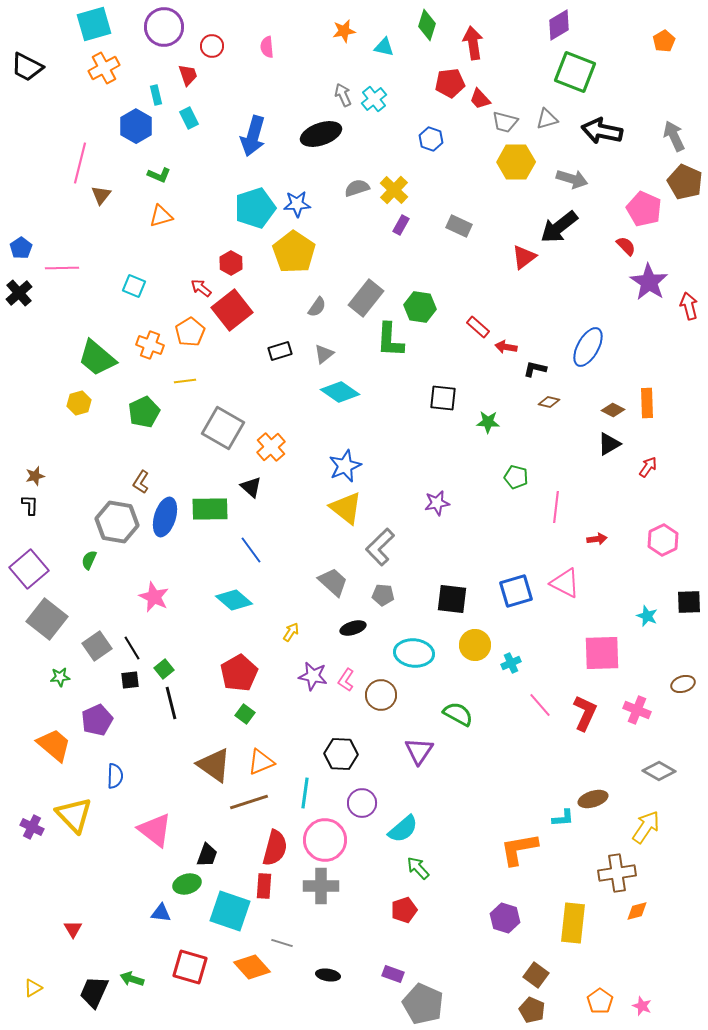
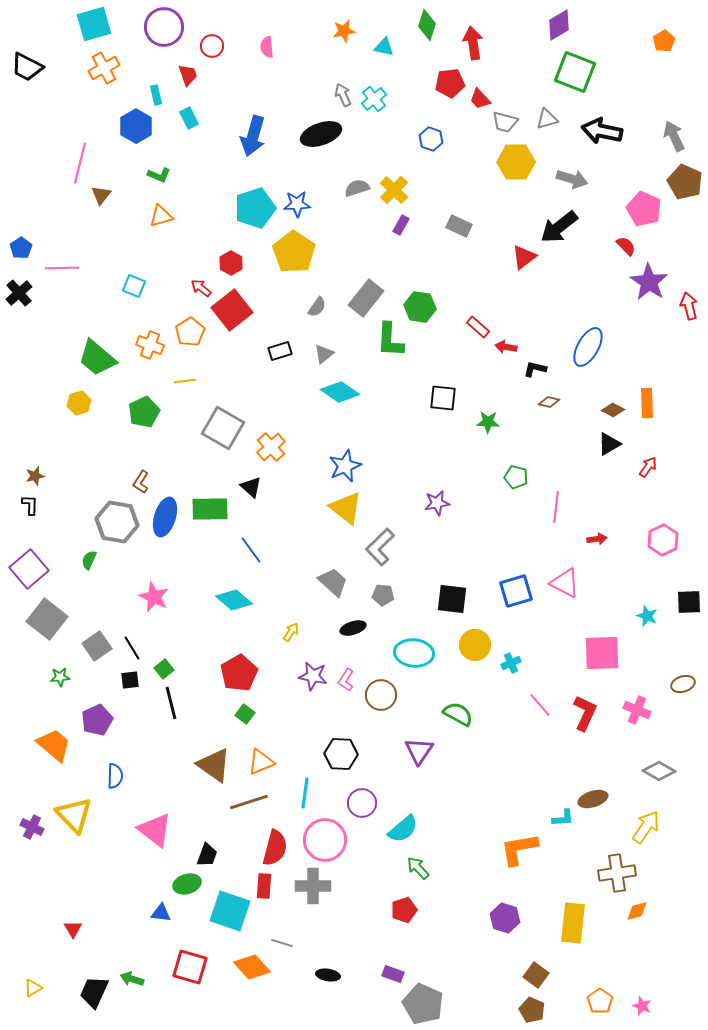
gray cross at (321, 886): moved 8 px left
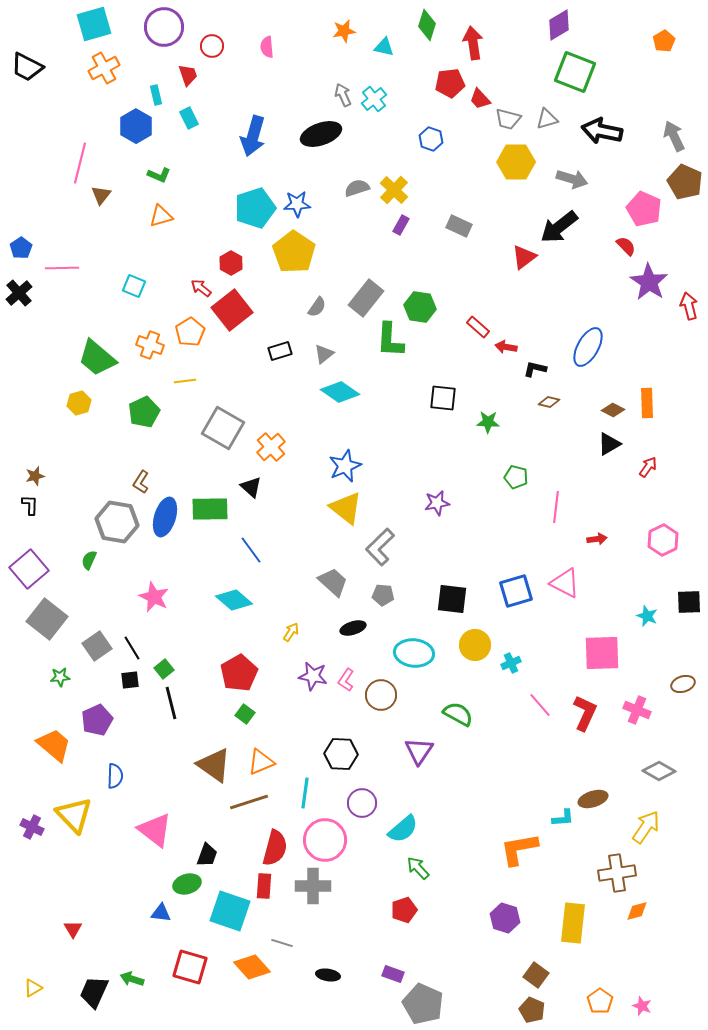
gray trapezoid at (505, 122): moved 3 px right, 3 px up
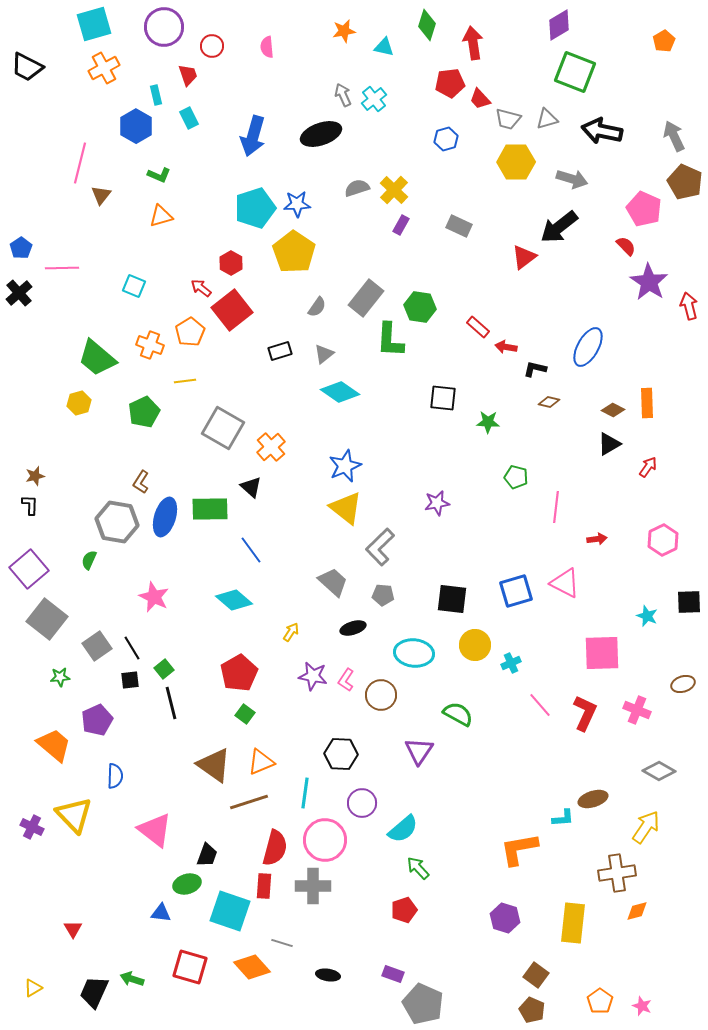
blue hexagon at (431, 139): moved 15 px right; rotated 25 degrees clockwise
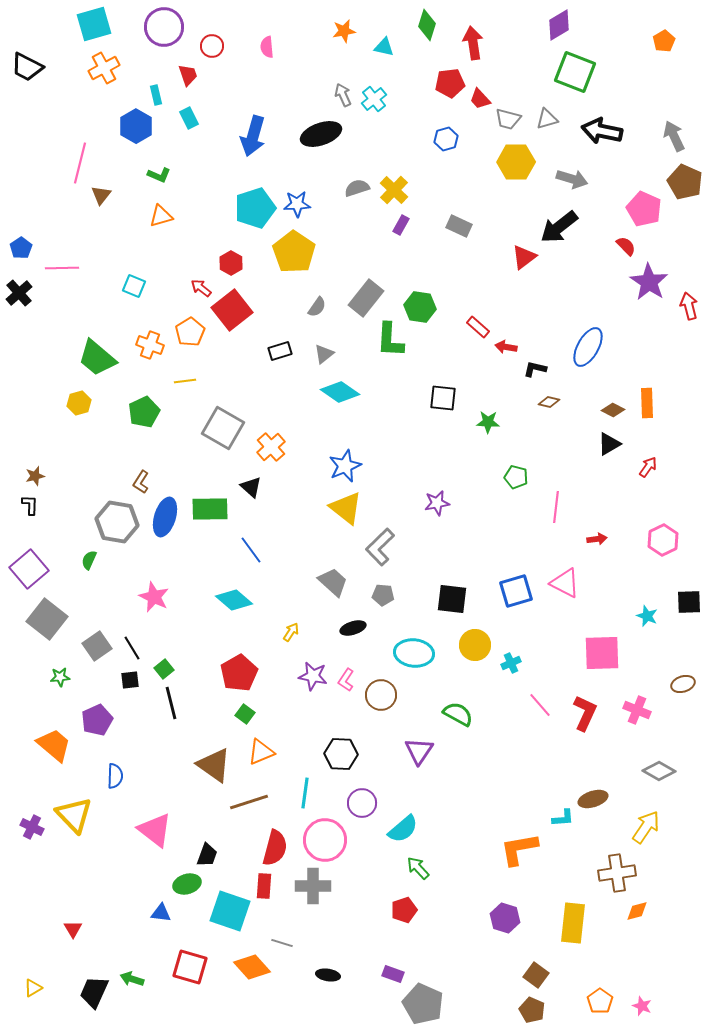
orange triangle at (261, 762): moved 10 px up
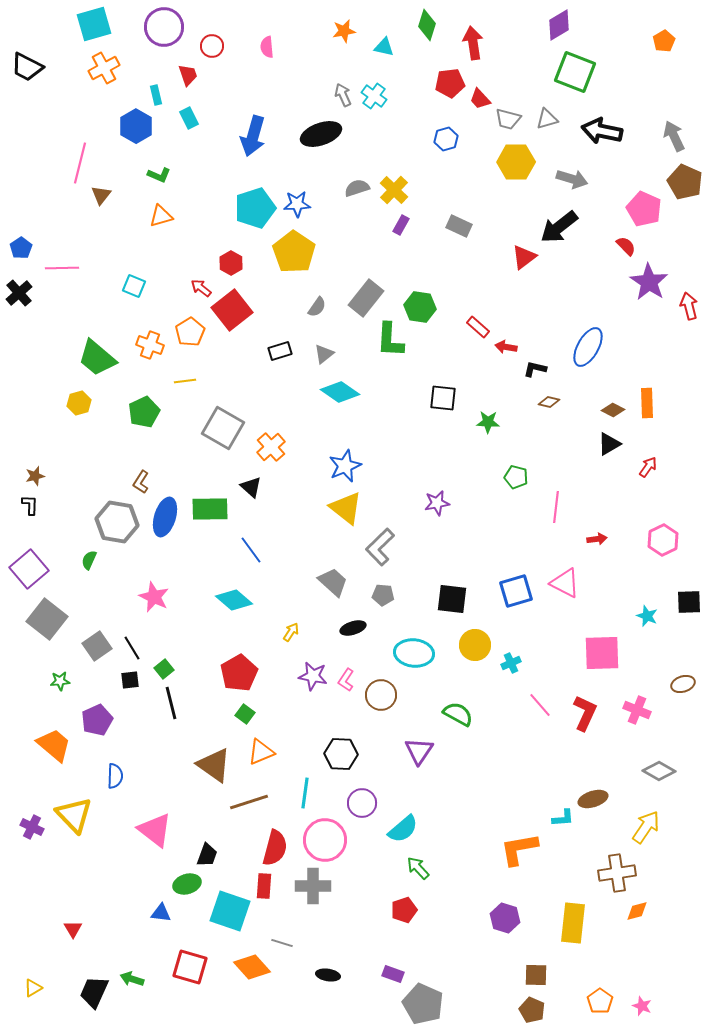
cyan cross at (374, 99): moved 3 px up; rotated 15 degrees counterclockwise
green star at (60, 677): moved 4 px down
brown square at (536, 975): rotated 35 degrees counterclockwise
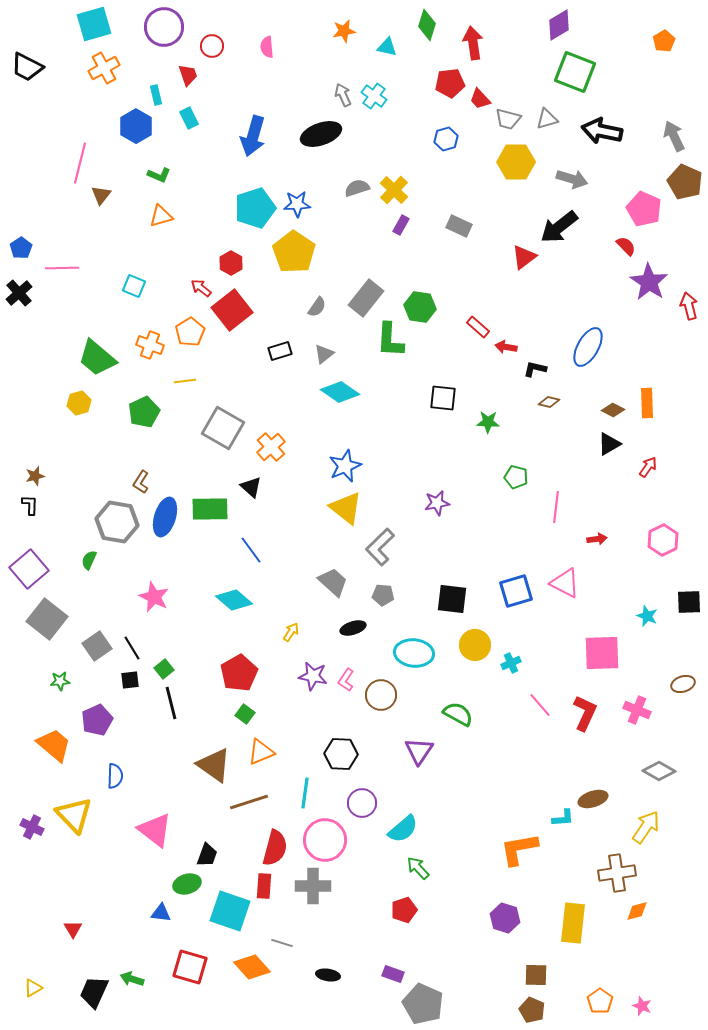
cyan triangle at (384, 47): moved 3 px right
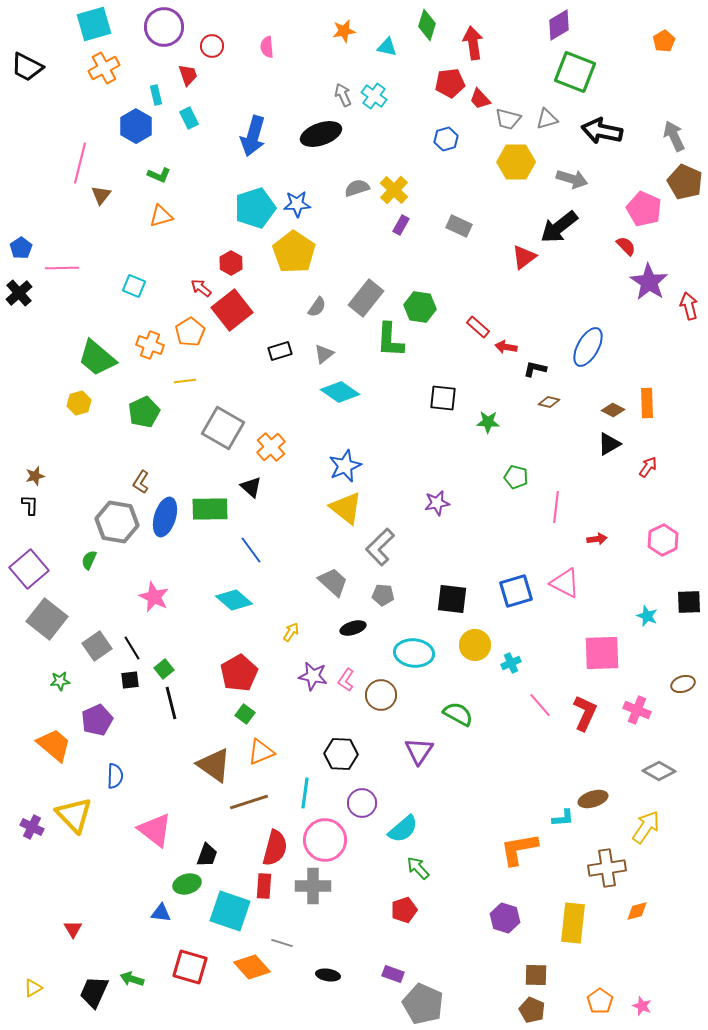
brown cross at (617, 873): moved 10 px left, 5 px up
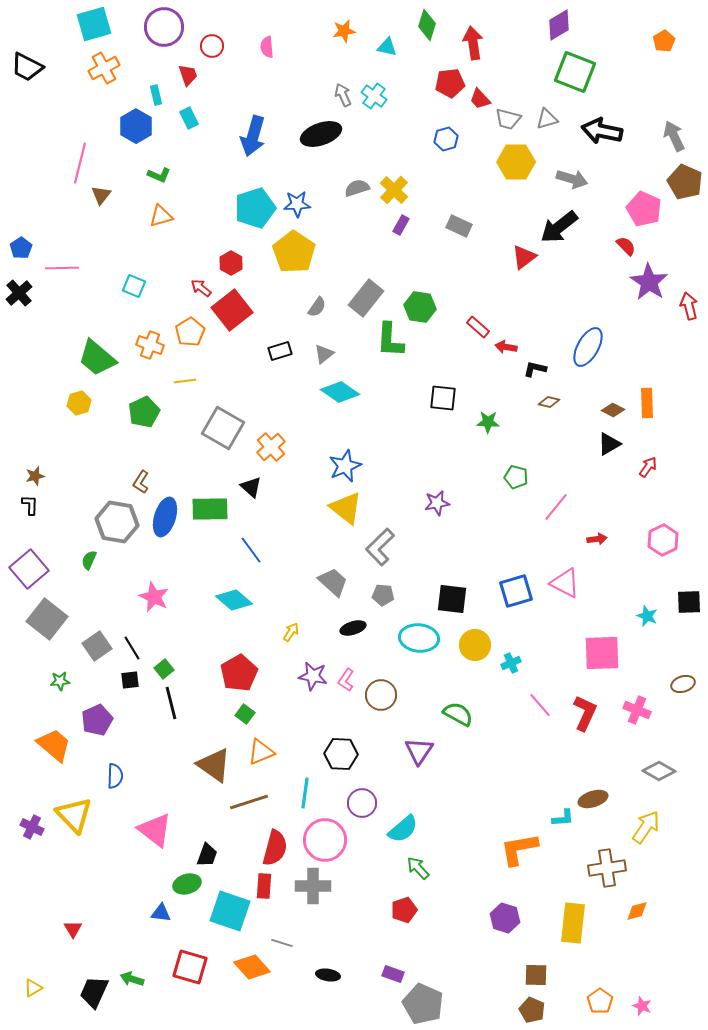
pink line at (556, 507): rotated 32 degrees clockwise
cyan ellipse at (414, 653): moved 5 px right, 15 px up
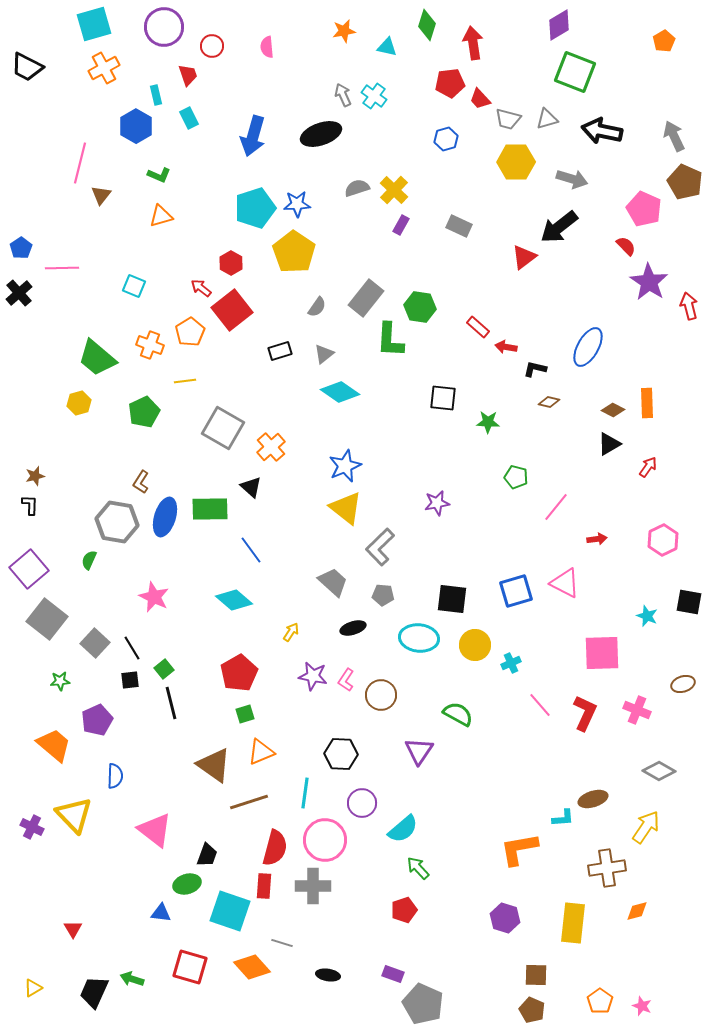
black square at (689, 602): rotated 12 degrees clockwise
gray square at (97, 646): moved 2 px left, 3 px up; rotated 12 degrees counterclockwise
green square at (245, 714): rotated 36 degrees clockwise
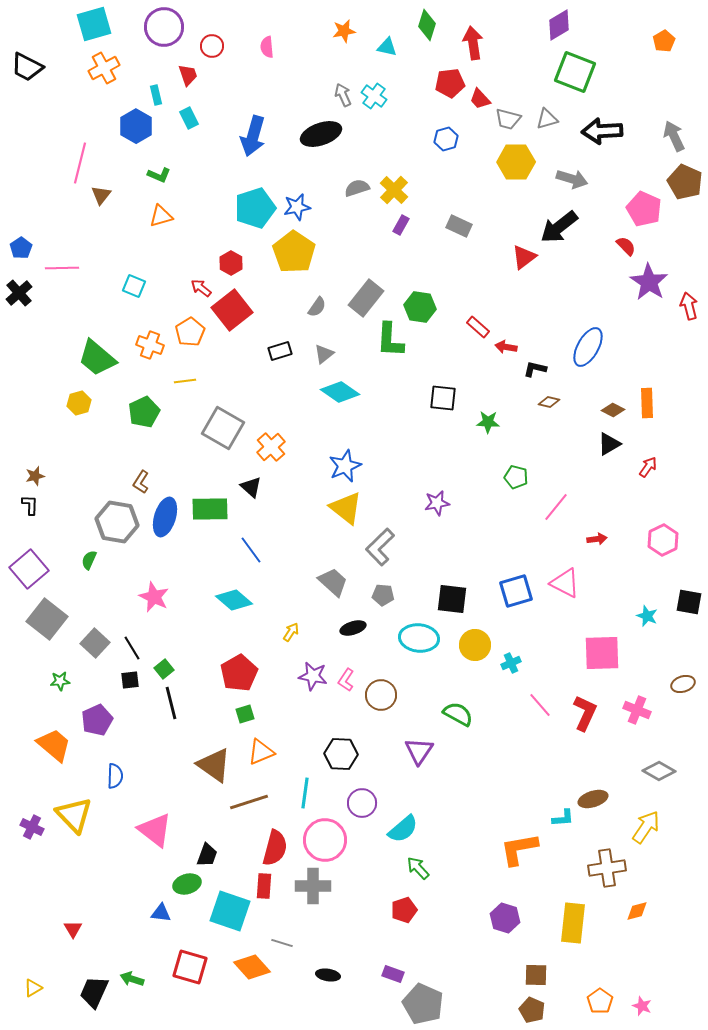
black arrow at (602, 131): rotated 15 degrees counterclockwise
blue star at (297, 204): moved 3 px down; rotated 8 degrees counterclockwise
